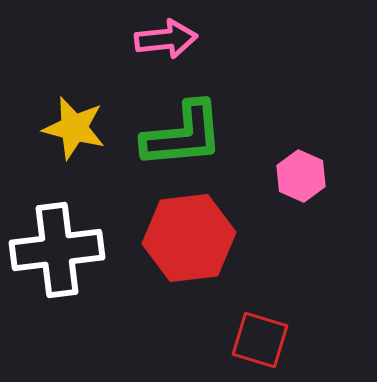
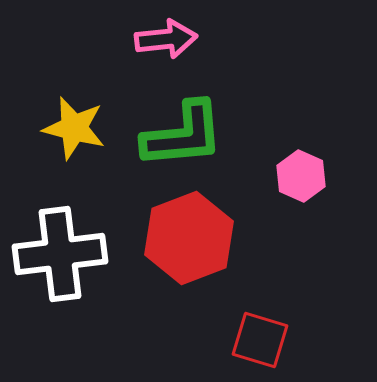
red hexagon: rotated 14 degrees counterclockwise
white cross: moved 3 px right, 4 px down
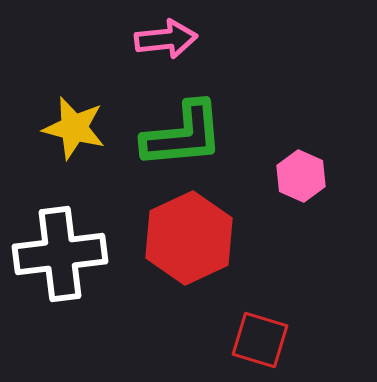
red hexagon: rotated 4 degrees counterclockwise
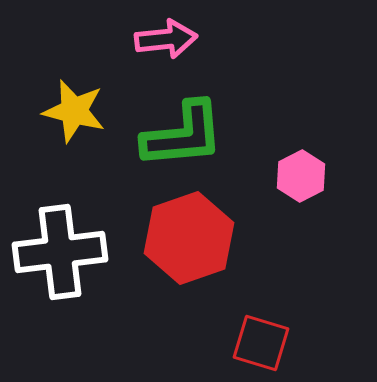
yellow star: moved 17 px up
pink hexagon: rotated 9 degrees clockwise
red hexagon: rotated 6 degrees clockwise
white cross: moved 2 px up
red square: moved 1 px right, 3 px down
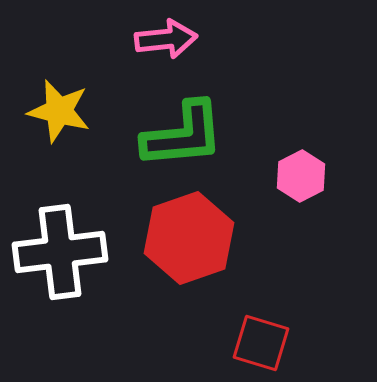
yellow star: moved 15 px left
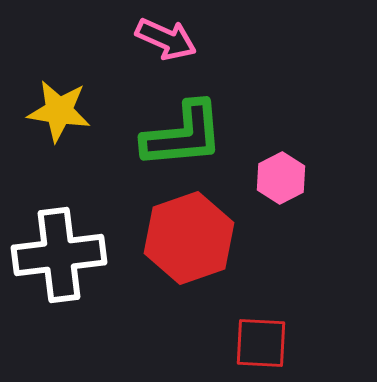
pink arrow: rotated 30 degrees clockwise
yellow star: rotated 6 degrees counterclockwise
pink hexagon: moved 20 px left, 2 px down
white cross: moved 1 px left, 3 px down
red square: rotated 14 degrees counterclockwise
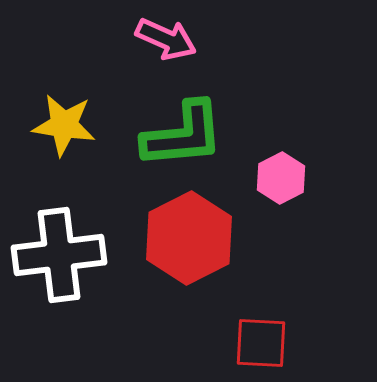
yellow star: moved 5 px right, 14 px down
red hexagon: rotated 8 degrees counterclockwise
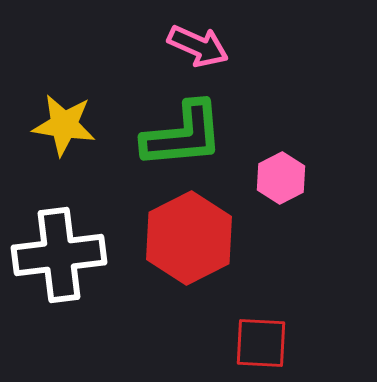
pink arrow: moved 32 px right, 7 px down
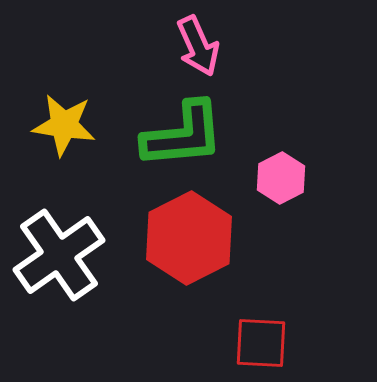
pink arrow: rotated 42 degrees clockwise
white cross: rotated 28 degrees counterclockwise
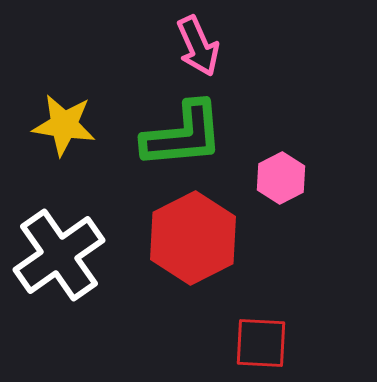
red hexagon: moved 4 px right
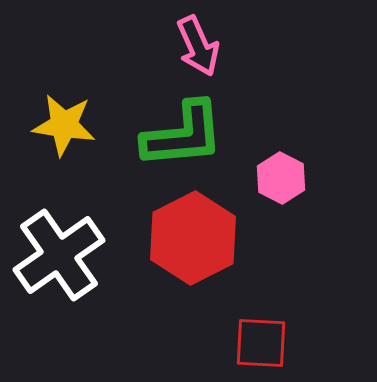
pink hexagon: rotated 6 degrees counterclockwise
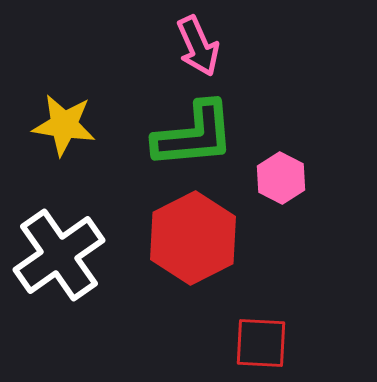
green L-shape: moved 11 px right
